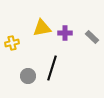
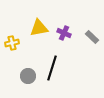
yellow triangle: moved 3 px left
purple cross: moved 1 px left; rotated 24 degrees clockwise
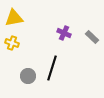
yellow triangle: moved 25 px left, 10 px up
yellow cross: rotated 32 degrees clockwise
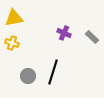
black line: moved 1 px right, 4 px down
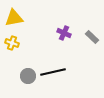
black line: rotated 60 degrees clockwise
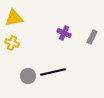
gray rectangle: rotated 72 degrees clockwise
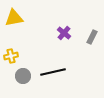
purple cross: rotated 16 degrees clockwise
yellow cross: moved 1 px left, 13 px down; rotated 32 degrees counterclockwise
gray circle: moved 5 px left
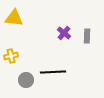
yellow triangle: rotated 18 degrees clockwise
gray rectangle: moved 5 px left, 1 px up; rotated 24 degrees counterclockwise
black line: rotated 10 degrees clockwise
gray circle: moved 3 px right, 4 px down
